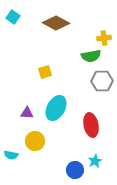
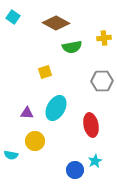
green semicircle: moved 19 px left, 9 px up
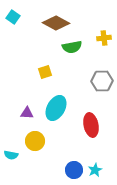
cyan star: moved 9 px down
blue circle: moved 1 px left
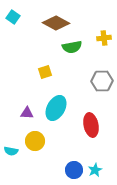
cyan semicircle: moved 4 px up
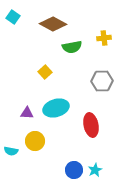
brown diamond: moved 3 px left, 1 px down
yellow square: rotated 24 degrees counterclockwise
cyan ellipse: rotated 45 degrees clockwise
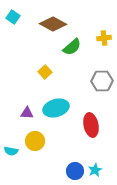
green semicircle: rotated 30 degrees counterclockwise
blue circle: moved 1 px right, 1 px down
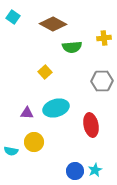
green semicircle: rotated 36 degrees clockwise
yellow circle: moved 1 px left, 1 px down
